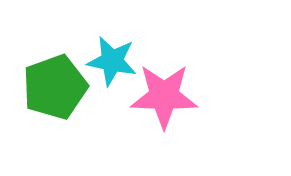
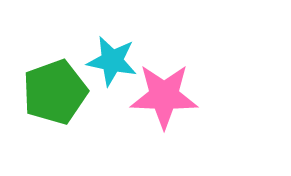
green pentagon: moved 5 px down
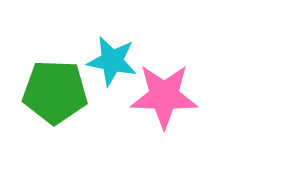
green pentagon: rotated 22 degrees clockwise
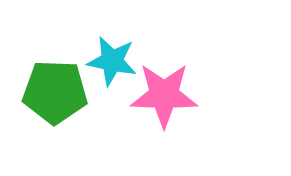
pink star: moved 1 px up
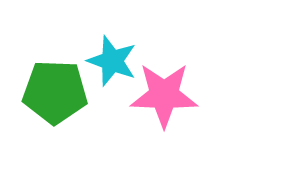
cyan star: rotated 9 degrees clockwise
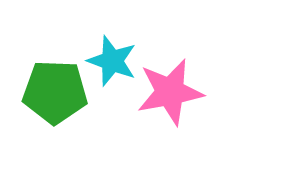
pink star: moved 6 px right, 3 px up; rotated 12 degrees counterclockwise
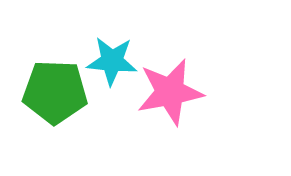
cyan star: rotated 15 degrees counterclockwise
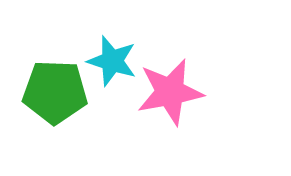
cyan star: rotated 12 degrees clockwise
